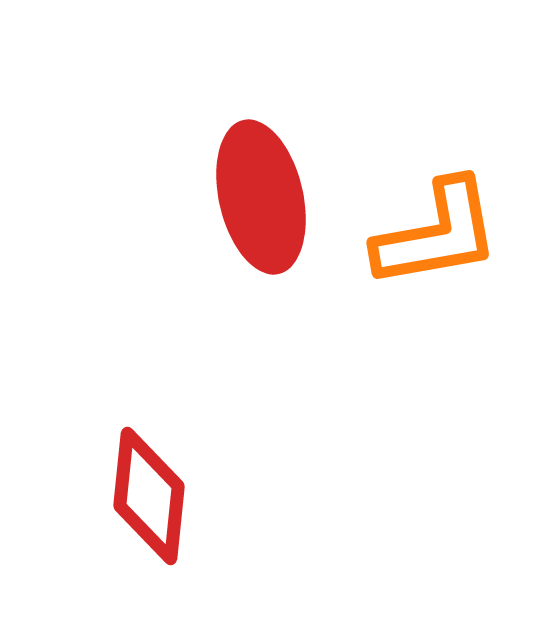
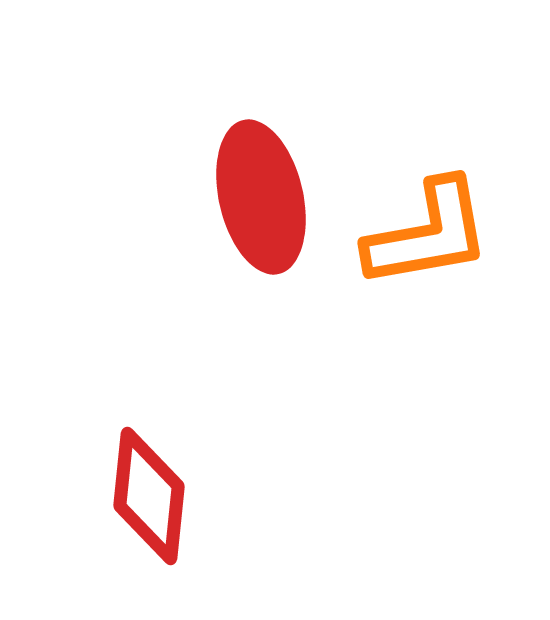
orange L-shape: moved 9 px left
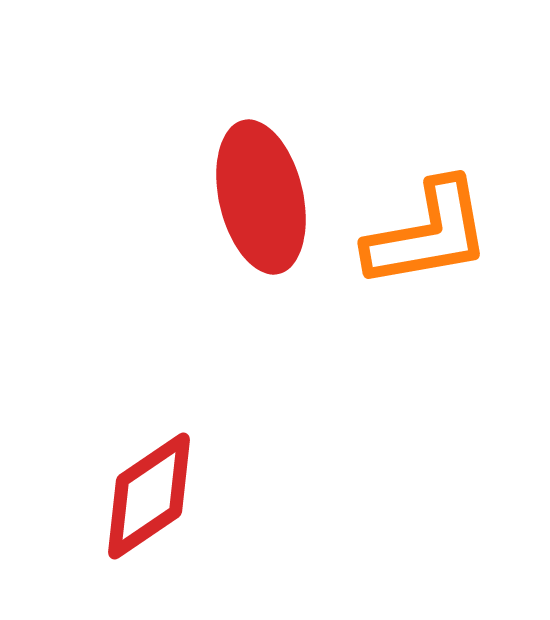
red diamond: rotated 50 degrees clockwise
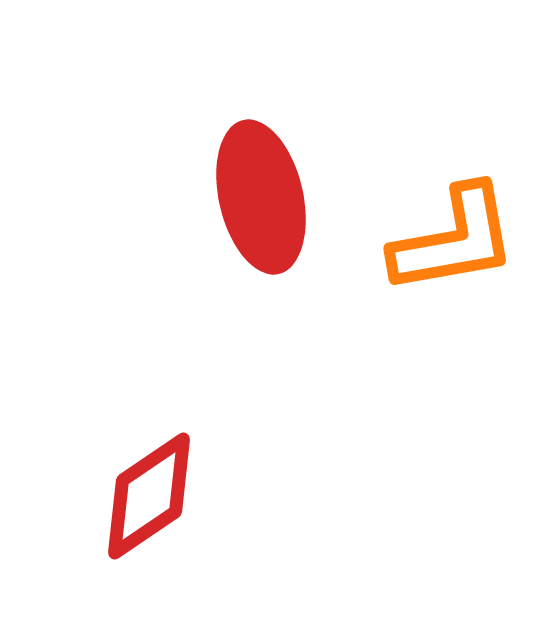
orange L-shape: moved 26 px right, 6 px down
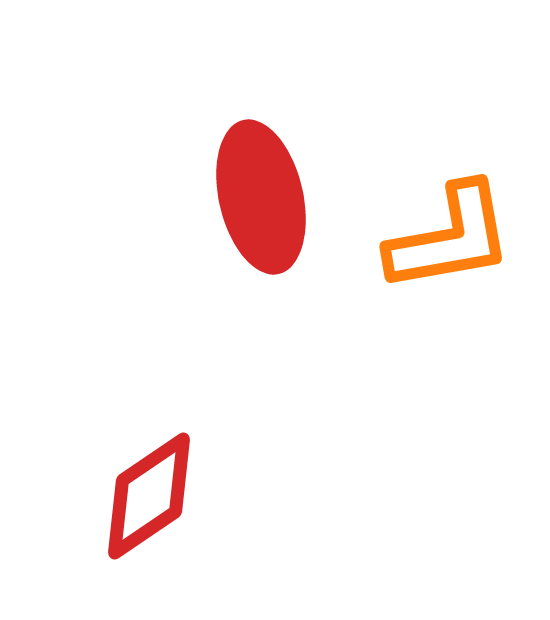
orange L-shape: moved 4 px left, 2 px up
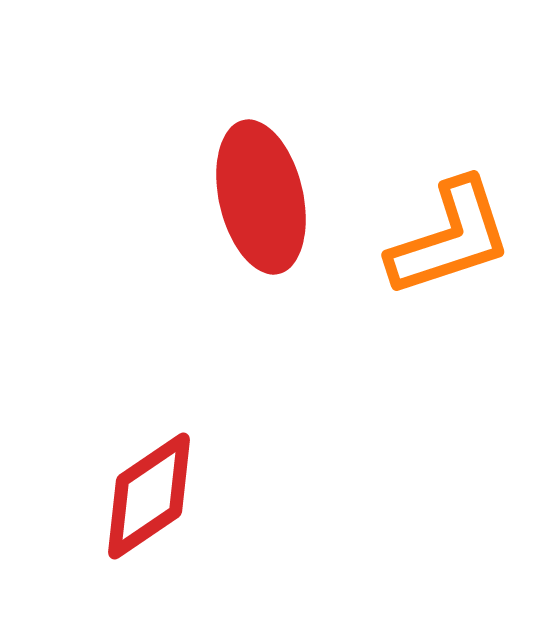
orange L-shape: rotated 8 degrees counterclockwise
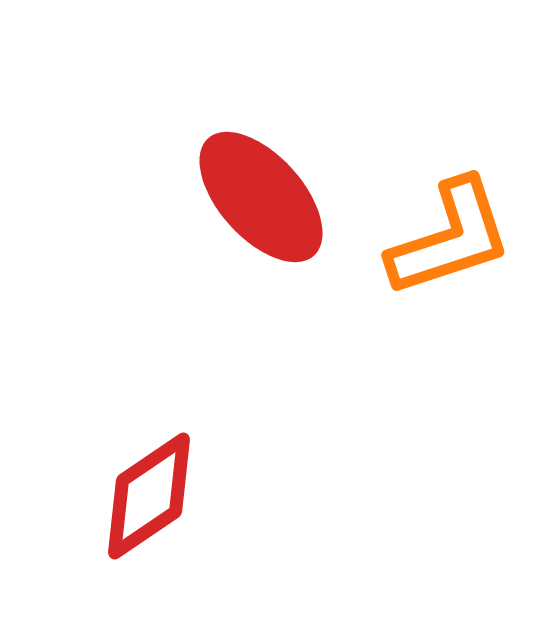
red ellipse: rotated 29 degrees counterclockwise
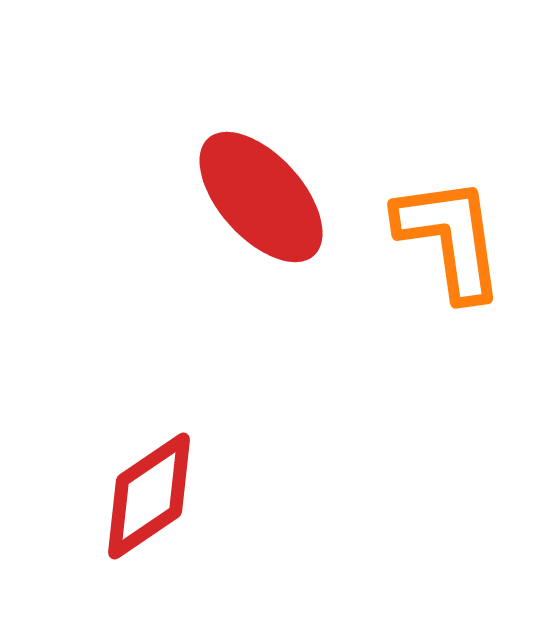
orange L-shape: rotated 80 degrees counterclockwise
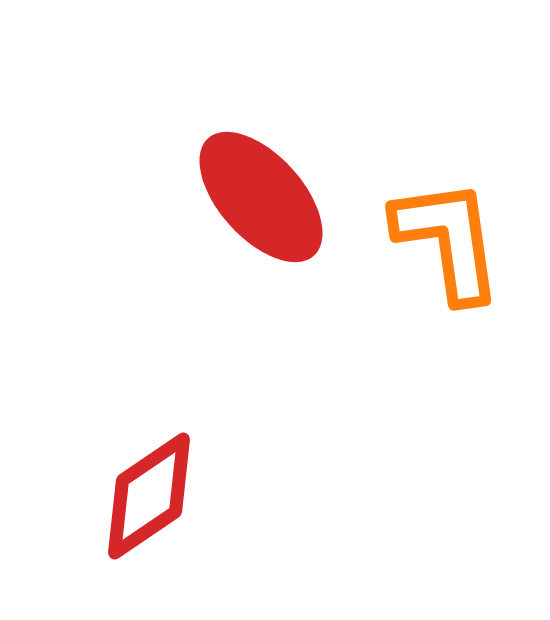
orange L-shape: moved 2 px left, 2 px down
